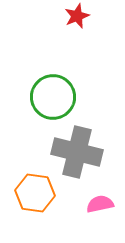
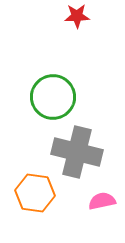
red star: rotated 20 degrees clockwise
pink semicircle: moved 2 px right, 3 px up
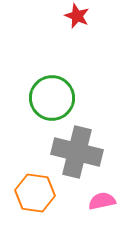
red star: rotated 25 degrees clockwise
green circle: moved 1 px left, 1 px down
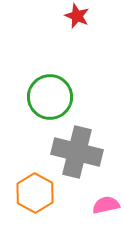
green circle: moved 2 px left, 1 px up
orange hexagon: rotated 21 degrees clockwise
pink semicircle: moved 4 px right, 4 px down
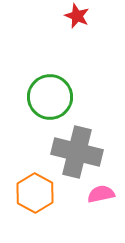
pink semicircle: moved 5 px left, 11 px up
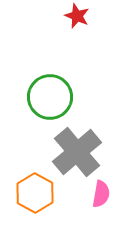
gray cross: rotated 36 degrees clockwise
pink semicircle: rotated 112 degrees clockwise
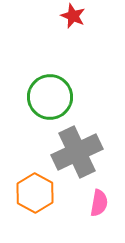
red star: moved 4 px left
gray cross: rotated 15 degrees clockwise
pink semicircle: moved 2 px left, 9 px down
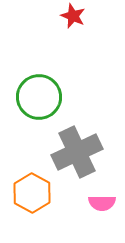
green circle: moved 11 px left
orange hexagon: moved 3 px left
pink semicircle: moved 3 px right; rotated 80 degrees clockwise
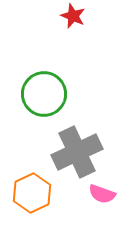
green circle: moved 5 px right, 3 px up
orange hexagon: rotated 6 degrees clockwise
pink semicircle: moved 9 px up; rotated 20 degrees clockwise
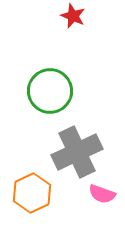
green circle: moved 6 px right, 3 px up
